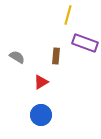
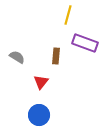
red triangle: rotated 21 degrees counterclockwise
blue circle: moved 2 px left
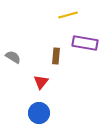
yellow line: rotated 60 degrees clockwise
purple rectangle: rotated 10 degrees counterclockwise
gray semicircle: moved 4 px left
blue circle: moved 2 px up
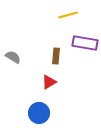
red triangle: moved 8 px right; rotated 21 degrees clockwise
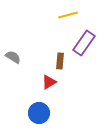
purple rectangle: moved 1 px left; rotated 65 degrees counterclockwise
brown rectangle: moved 4 px right, 5 px down
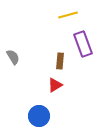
purple rectangle: moved 1 px left, 1 px down; rotated 55 degrees counterclockwise
gray semicircle: rotated 28 degrees clockwise
red triangle: moved 6 px right, 3 px down
blue circle: moved 3 px down
